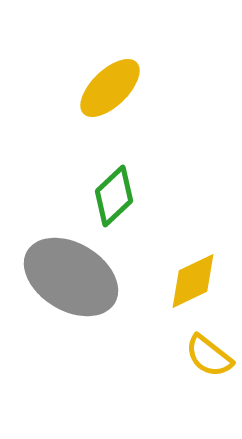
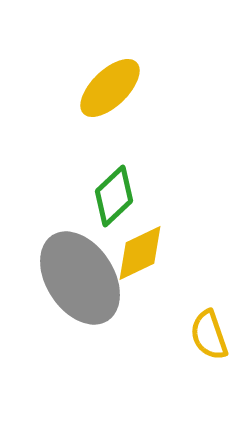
gray ellipse: moved 9 px right, 1 px down; rotated 26 degrees clockwise
yellow diamond: moved 53 px left, 28 px up
yellow semicircle: moved 21 px up; rotated 33 degrees clockwise
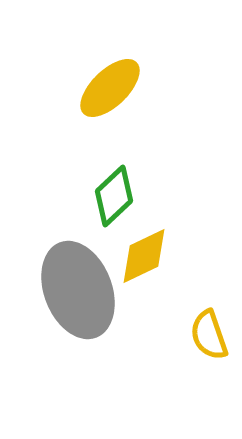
yellow diamond: moved 4 px right, 3 px down
gray ellipse: moved 2 px left, 12 px down; rotated 12 degrees clockwise
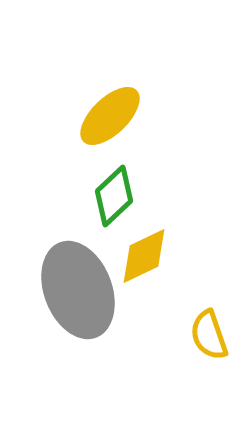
yellow ellipse: moved 28 px down
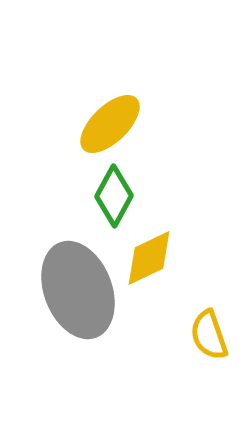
yellow ellipse: moved 8 px down
green diamond: rotated 18 degrees counterclockwise
yellow diamond: moved 5 px right, 2 px down
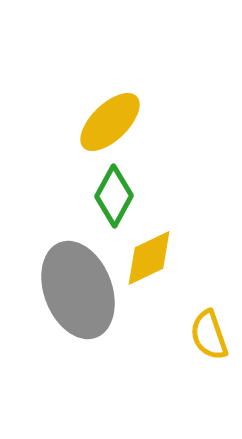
yellow ellipse: moved 2 px up
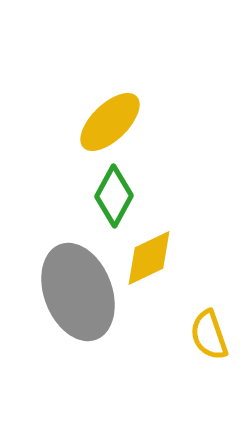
gray ellipse: moved 2 px down
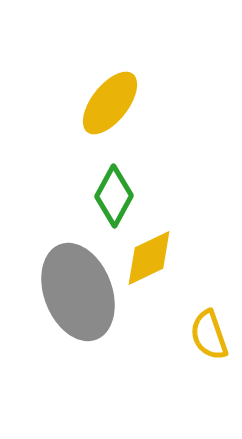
yellow ellipse: moved 19 px up; rotated 8 degrees counterclockwise
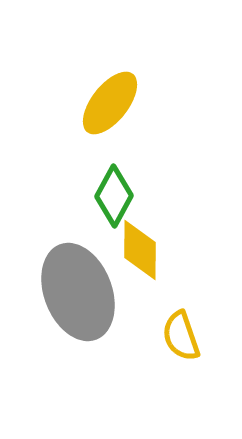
yellow diamond: moved 9 px left, 8 px up; rotated 64 degrees counterclockwise
yellow semicircle: moved 28 px left, 1 px down
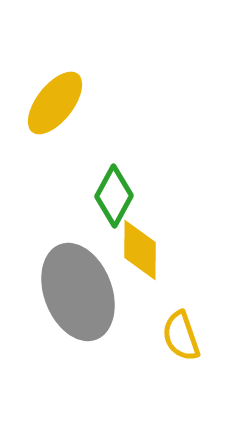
yellow ellipse: moved 55 px left
